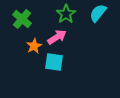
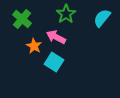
cyan semicircle: moved 4 px right, 5 px down
pink arrow: moved 1 px left; rotated 120 degrees counterclockwise
orange star: rotated 14 degrees counterclockwise
cyan square: rotated 24 degrees clockwise
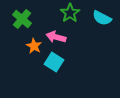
green star: moved 4 px right, 1 px up
cyan semicircle: rotated 102 degrees counterclockwise
pink arrow: rotated 12 degrees counterclockwise
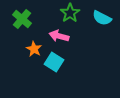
pink arrow: moved 3 px right, 1 px up
orange star: moved 3 px down
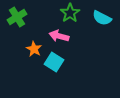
green cross: moved 5 px left, 2 px up; rotated 18 degrees clockwise
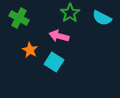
green cross: moved 2 px right, 1 px down; rotated 30 degrees counterclockwise
orange star: moved 4 px left, 1 px down
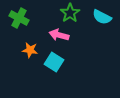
cyan semicircle: moved 1 px up
pink arrow: moved 1 px up
orange star: rotated 21 degrees counterclockwise
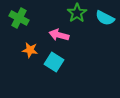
green star: moved 7 px right
cyan semicircle: moved 3 px right, 1 px down
